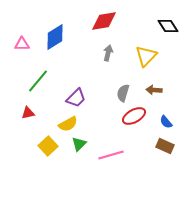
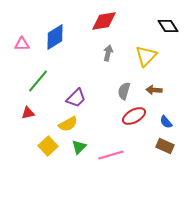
gray semicircle: moved 1 px right, 2 px up
green triangle: moved 3 px down
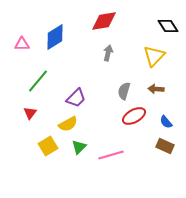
yellow triangle: moved 8 px right
brown arrow: moved 2 px right, 1 px up
red triangle: moved 2 px right; rotated 40 degrees counterclockwise
yellow square: rotated 12 degrees clockwise
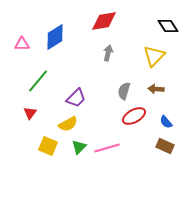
yellow square: rotated 36 degrees counterclockwise
pink line: moved 4 px left, 7 px up
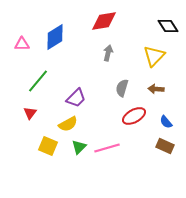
gray semicircle: moved 2 px left, 3 px up
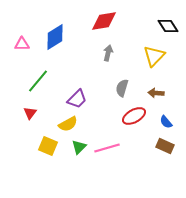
brown arrow: moved 4 px down
purple trapezoid: moved 1 px right, 1 px down
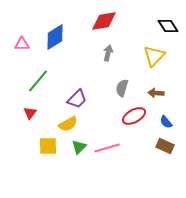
yellow square: rotated 24 degrees counterclockwise
